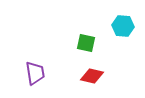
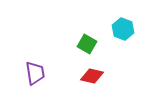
cyan hexagon: moved 3 px down; rotated 15 degrees clockwise
green square: moved 1 px right, 1 px down; rotated 18 degrees clockwise
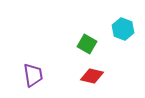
purple trapezoid: moved 2 px left, 2 px down
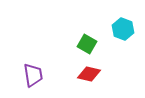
red diamond: moved 3 px left, 2 px up
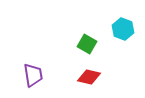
red diamond: moved 3 px down
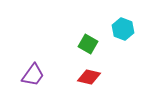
green square: moved 1 px right
purple trapezoid: rotated 45 degrees clockwise
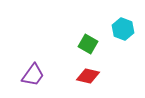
red diamond: moved 1 px left, 1 px up
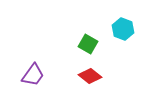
red diamond: moved 2 px right; rotated 25 degrees clockwise
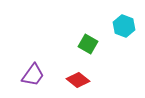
cyan hexagon: moved 1 px right, 3 px up
red diamond: moved 12 px left, 4 px down
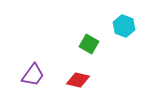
green square: moved 1 px right
red diamond: rotated 25 degrees counterclockwise
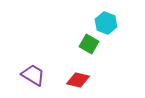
cyan hexagon: moved 18 px left, 3 px up
purple trapezoid: rotated 95 degrees counterclockwise
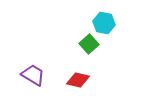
cyan hexagon: moved 2 px left; rotated 10 degrees counterclockwise
green square: rotated 18 degrees clockwise
